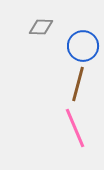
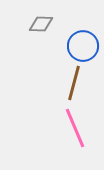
gray diamond: moved 3 px up
brown line: moved 4 px left, 1 px up
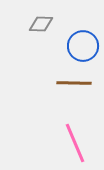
brown line: rotated 76 degrees clockwise
pink line: moved 15 px down
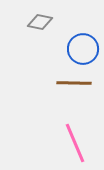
gray diamond: moved 1 px left, 2 px up; rotated 10 degrees clockwise
blue circle: moved 3 px down
